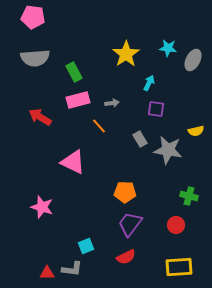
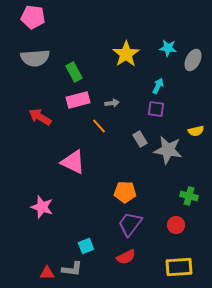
cyan arrow: moved 9 px right, 3 px down
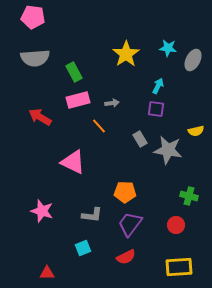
pink star: moved 4 px down
cyan square: moved 3 px left, 2 px down
gray L-shape: moved 20 px right, 54 px up
